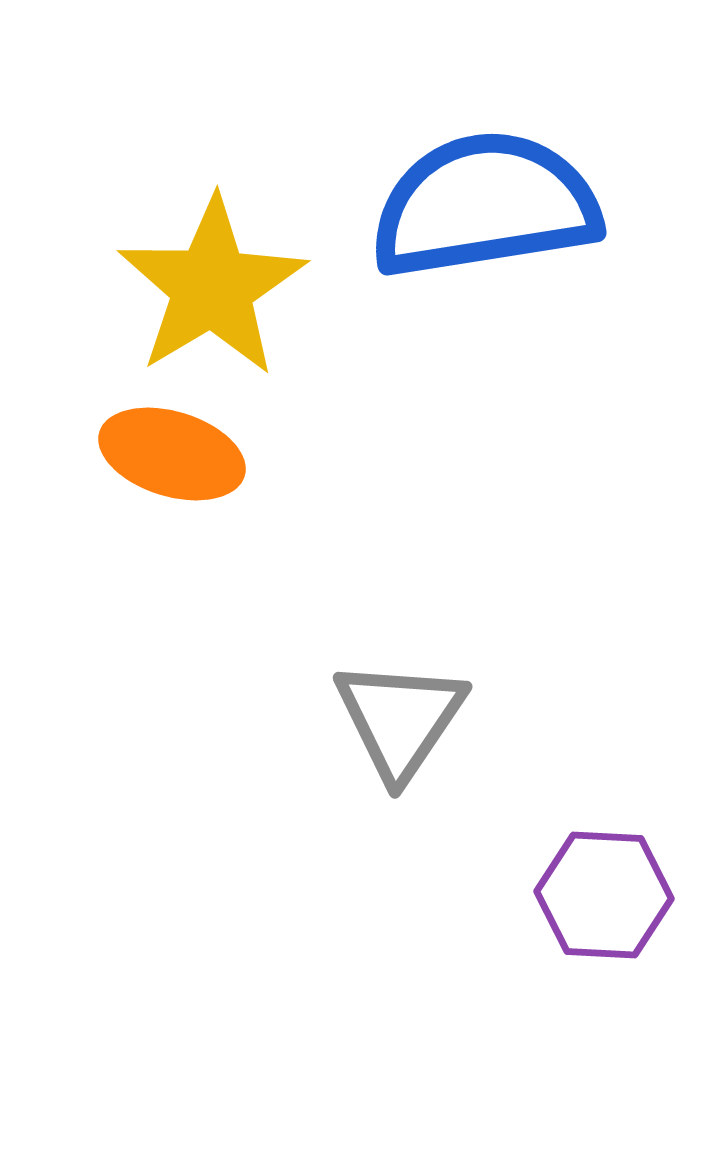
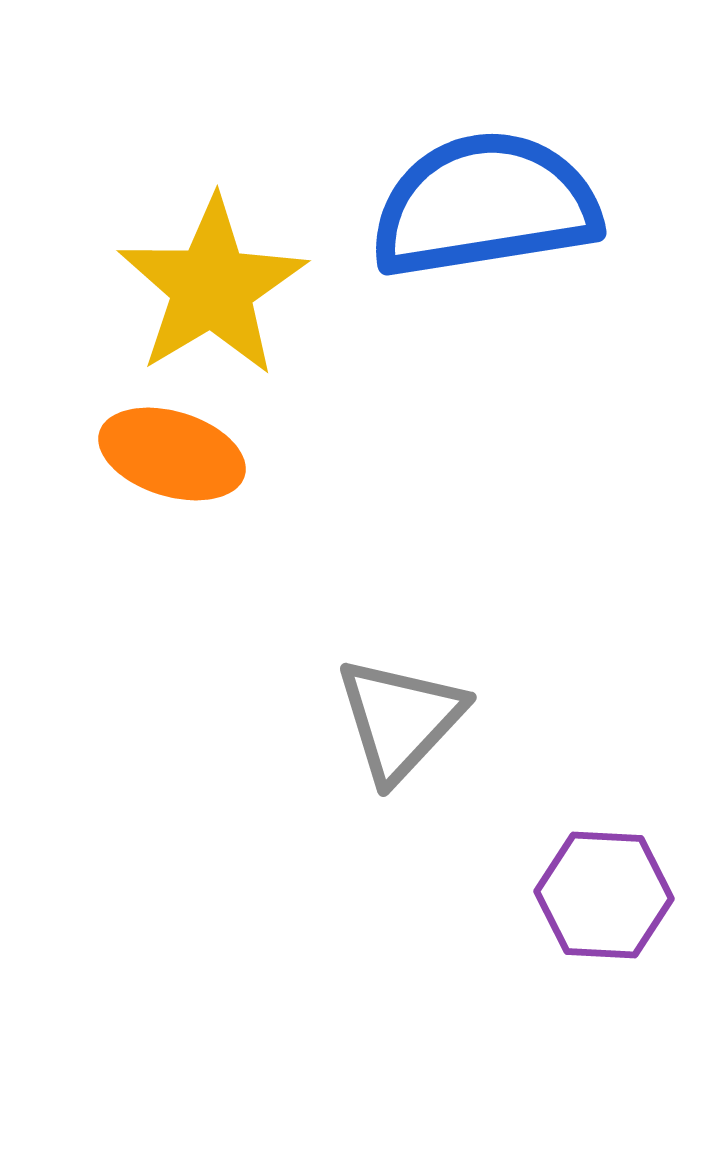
gray triangle: rotated 9 degrees clockwise
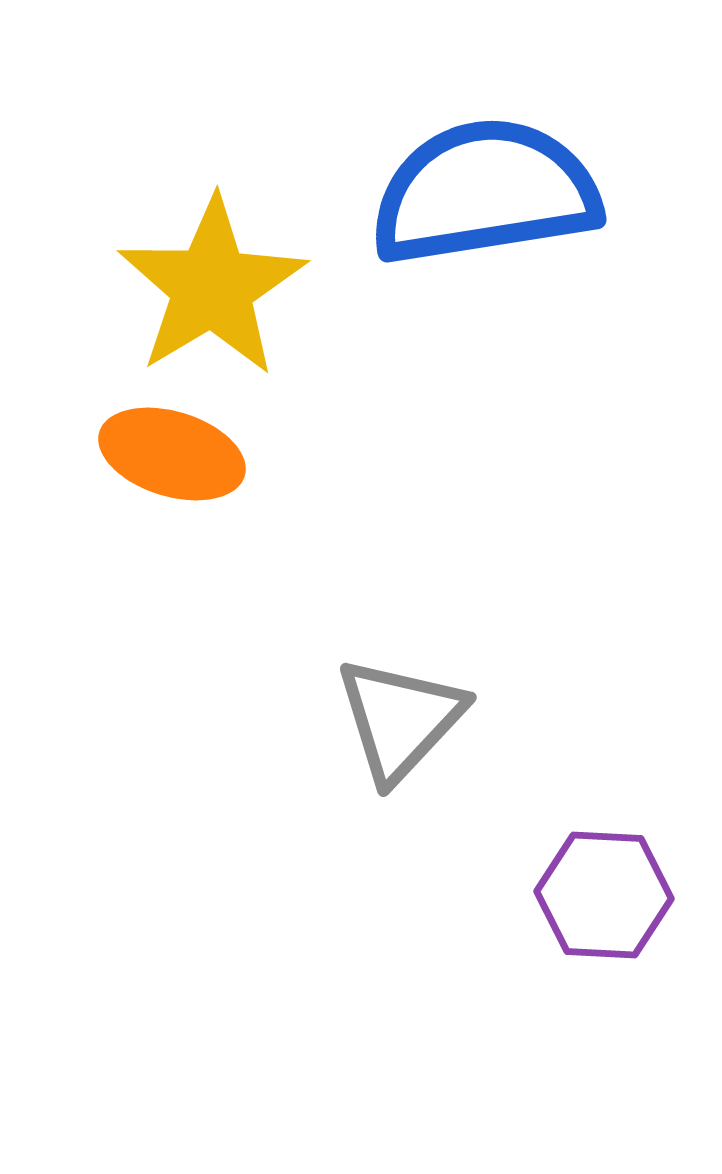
blue semicircle: moved 13 px up
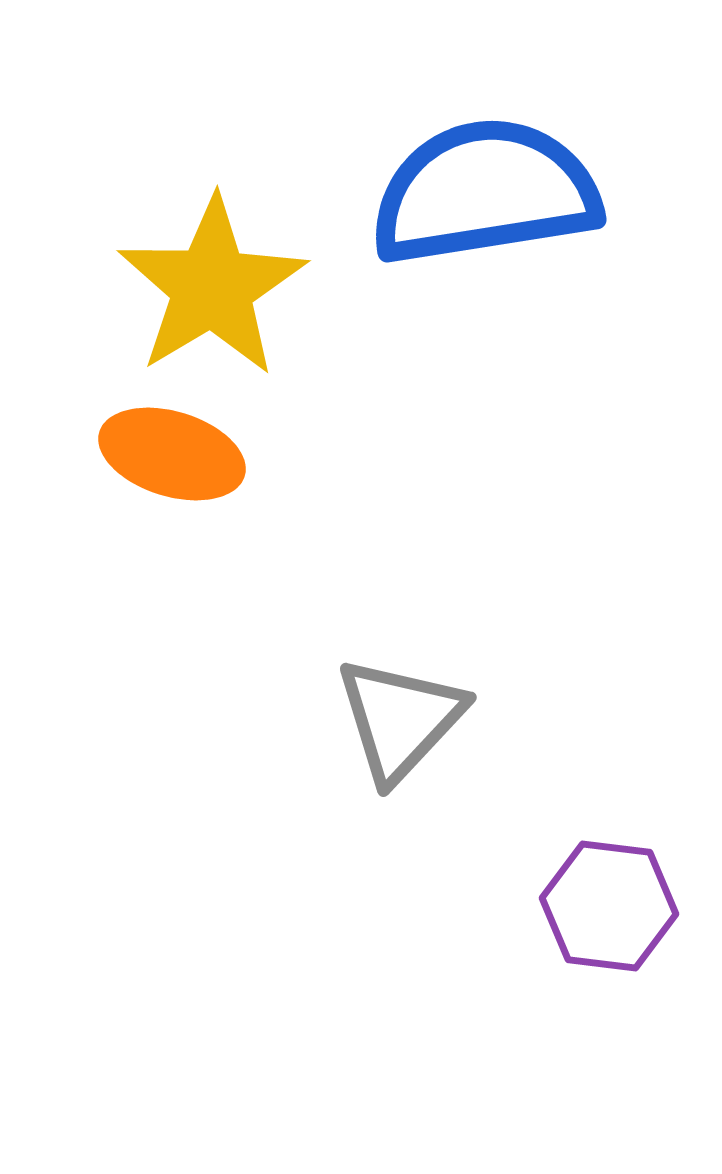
purple hexagon: moved 5 px right, 11 px down; rotated 4 degrees clockwise
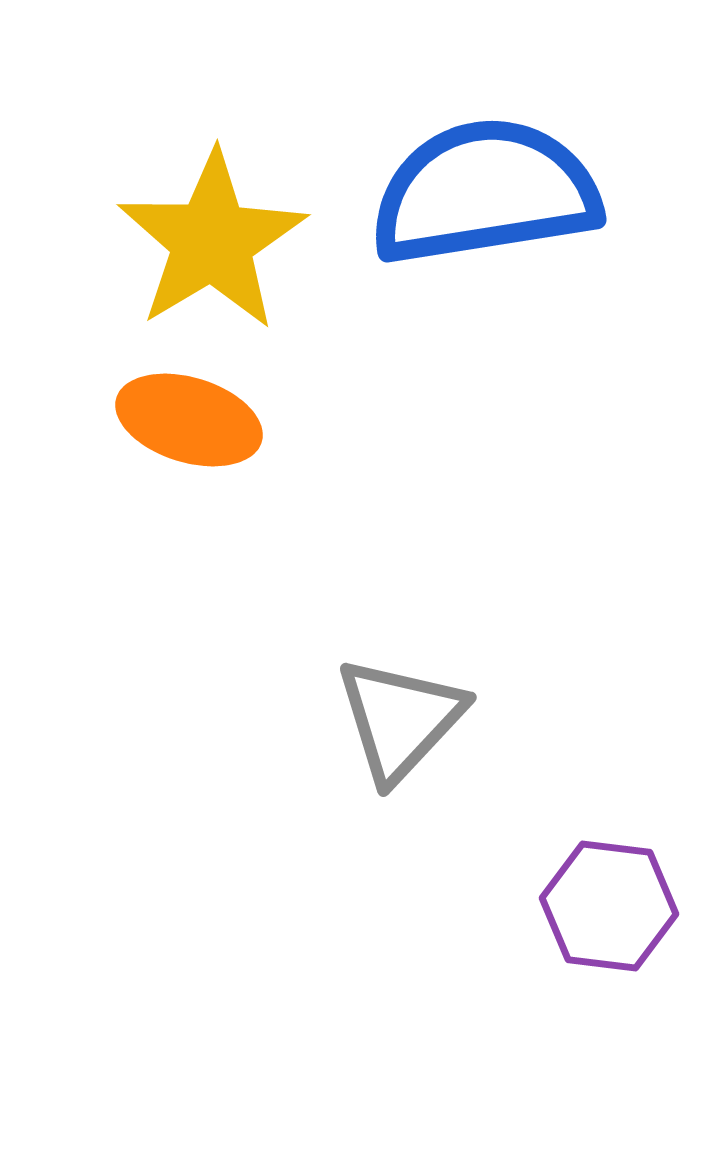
yellow star: moved 46 px up
orange ellipse: moved 17 px right, 34 px up
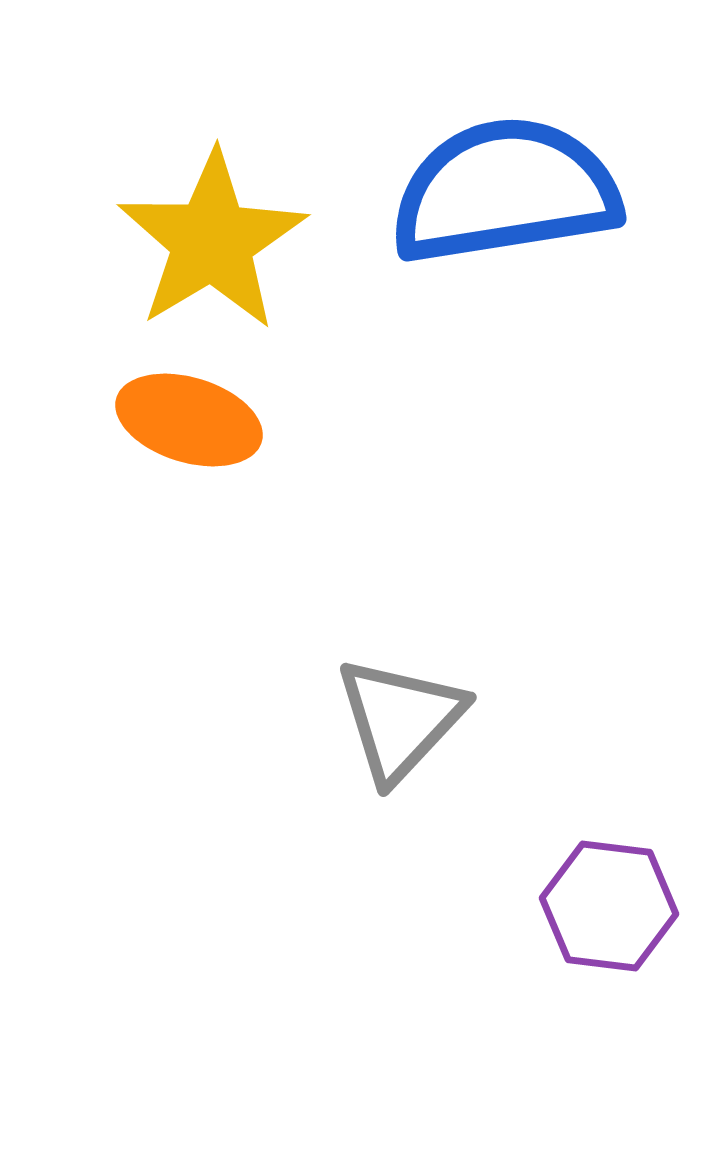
blue semicircle: moved 20 px right, 1 px up
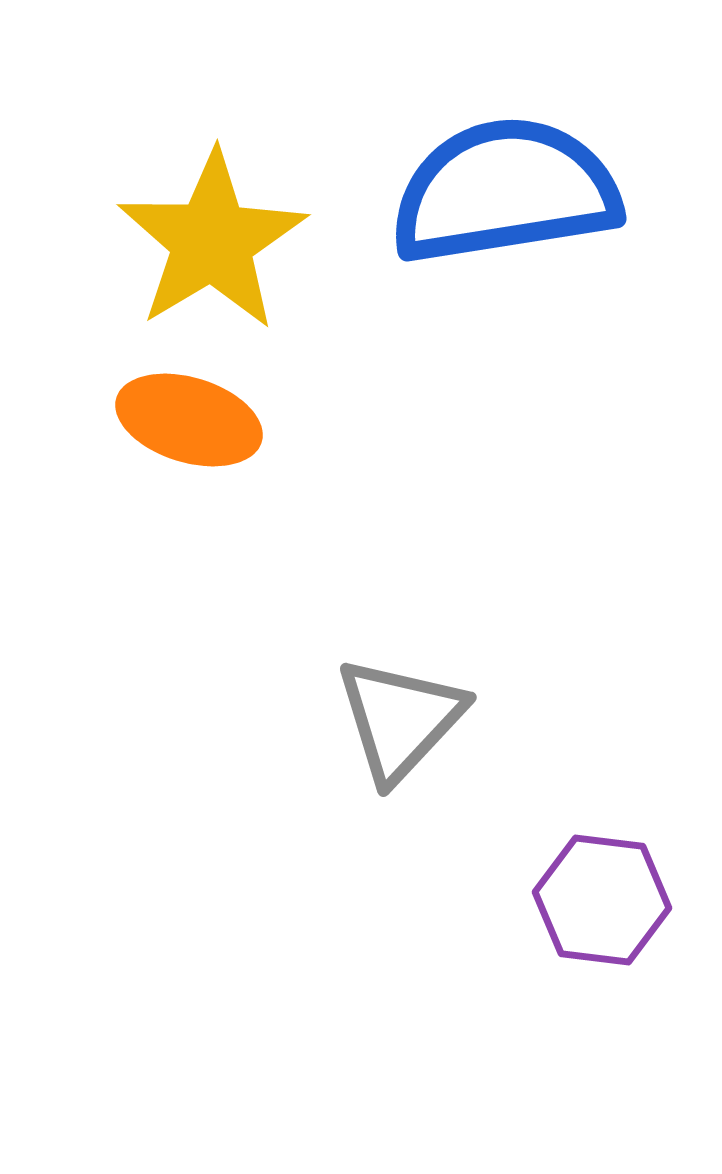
purple hexagon: moved 7 px left, 6 px up
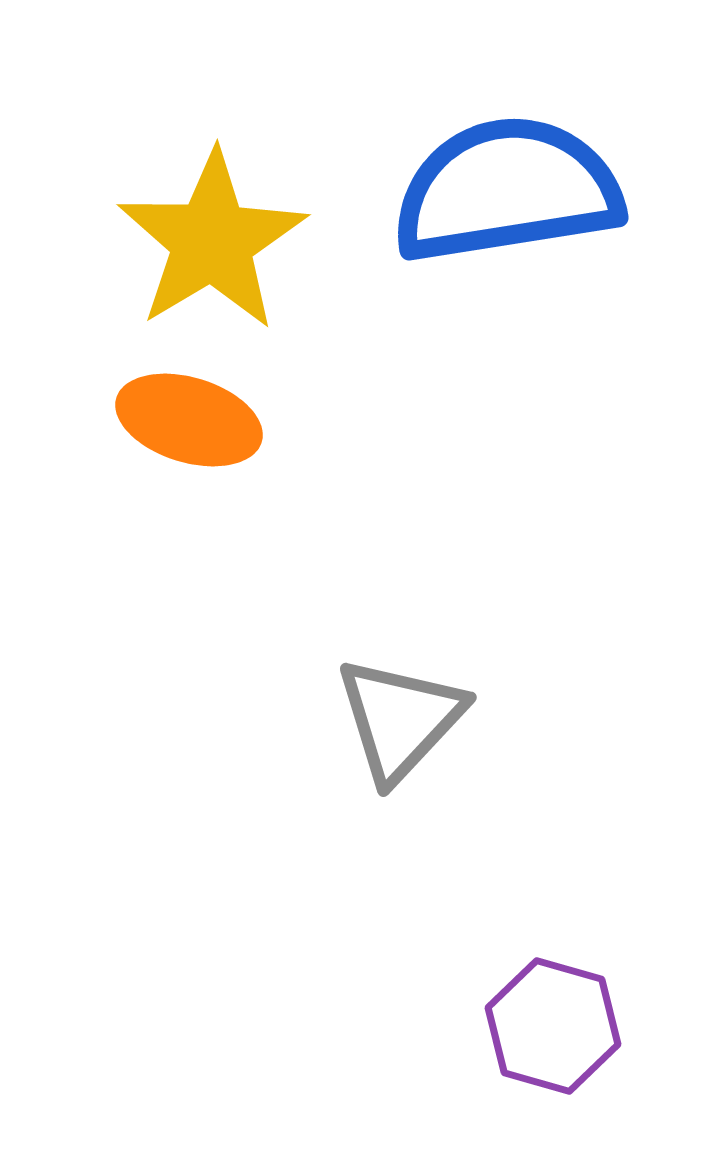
blue semicircle: moved 2 px right, 1 px up
purple hexagon: moved 49 px left, 126 px down; rotated 9 degrees clockwise
